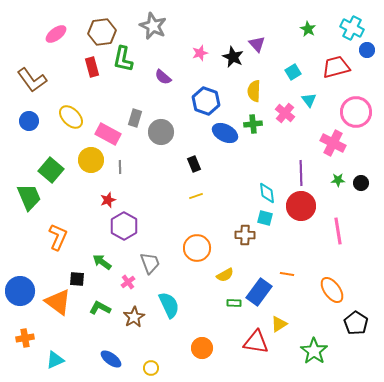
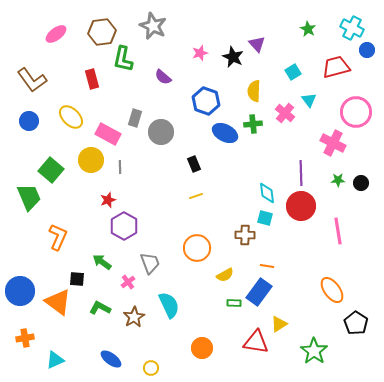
red rectangle at (92, 67): moved 12 px down
orange line at (287, 274): moved 20 px left, 8 px up
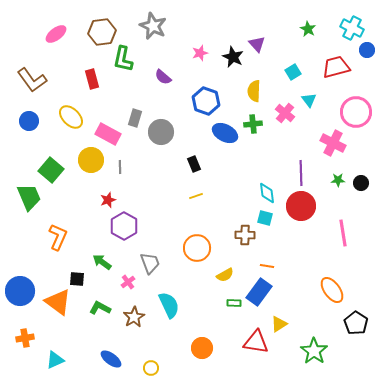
pink line at (338, 231): moved 5 px right, 2 px down
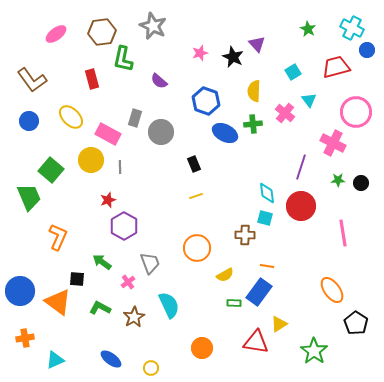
purple semicircle at (163, 77): moved 4 px left, 4 px down
purple line at (301, 173): moved 6 px up; rotated 20 degrees clockwise
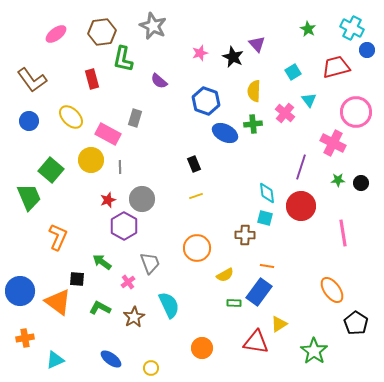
gray circle at (161, 132): moved 19 px left, 67 px down
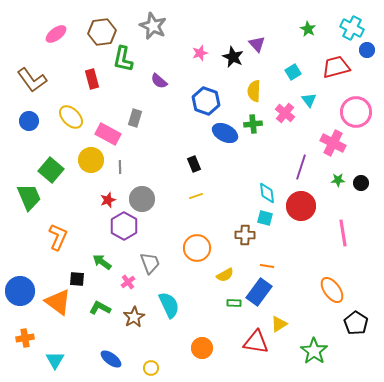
cyan triangle at (55, 360): rotated 36 degrees counterclockwise
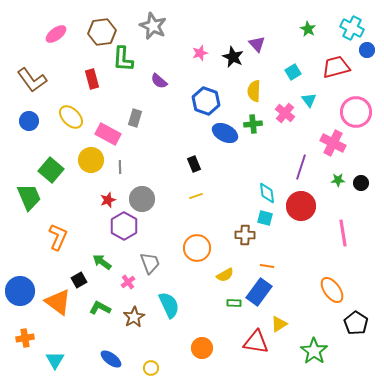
green L-shape at (123, 59): rotated 8 degrees counterclockwise
black square at (77, 279): moved 2 px right, 1 px down; rotated 35 degrees counterclockwise
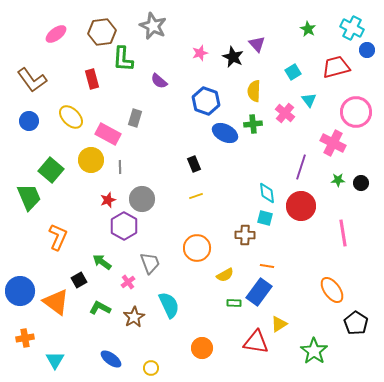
orange triangle at (58, 302): moved 2 px left
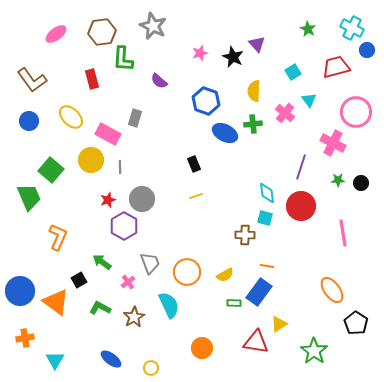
orange circle at (197, 248): moved 10 px left, 24 px down
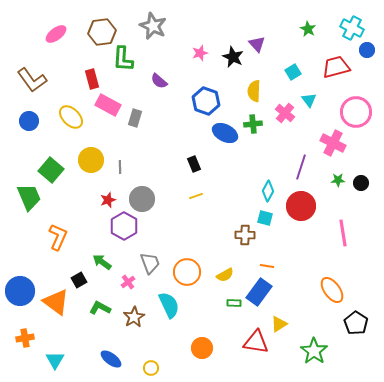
pink rectangle at (108, 134): moved 29 px up
cyan diamond at (267, 193): moved 1 px right, 2 px up; rotated 35 degrees clockwise
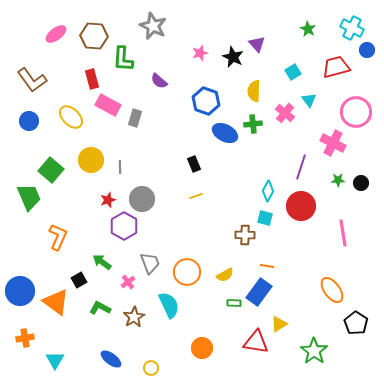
brown hexagon at (102, 32): moved 8 px left, 4 px down; rotated 12 degrees clockwise
